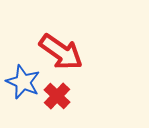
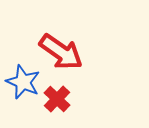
red cross: moved 3 px down
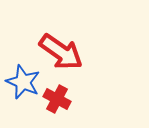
red cross: rotated 16 degrees counterclockwise
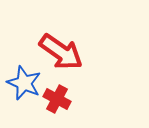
blue star: moved 1 px right, 1 px down
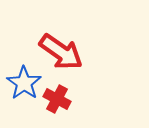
blue star: rotated 12 degrees clockwise
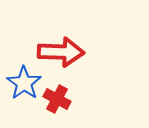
red arrow: rotated 33 degrees counterclockwise
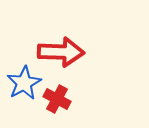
blue star: rotated 8 degrees clockwise
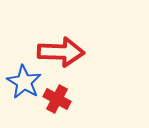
blue star: moved 1 px up; rotated 12 degrees counterclockwise
